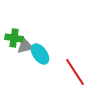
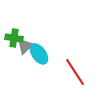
gray triangle: rotated 30 degrees counterclockwise
cyan ellipse: moved 1 px left
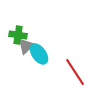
green cross: moved 4 px right, 3 px up
gray triangle: moved 1 px right
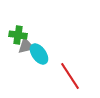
gray triangle: rotated 30 degrees clockwise
red line: moved 5 px left, 4 px down
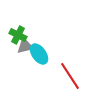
green cross: rotated 18 degrees clockwise
gray triangle: moved 1 px left
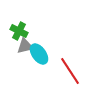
green cross: moved 1 px right, 4 px up
red line: moved 5 px up
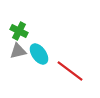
gray triangle: moved 7 px left, 5 px down
red line: rotated 20 degrees counterclockwise
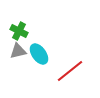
red line: rotated 76 degrees counterclockwise
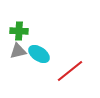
green cross: rotated 24 degrees counterclockwise
cyan ellipse: rotated 20 degrees counterclockwise
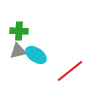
cyan ellipse: moved 3 px left, 1 px down
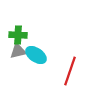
green cross: moved 1 px left, 4 px down
red line: rotated 32 degrees counterclockwise
